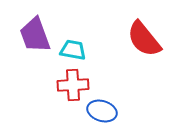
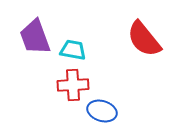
purple trapezoid: moved 2 px down
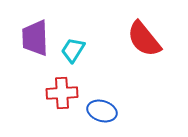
purple trapezoid: moved 1 px down; rotated 18 degrees clockwise
cyan trapezoid: rotated 68 degrees counterclockwise
red cross: moved 11 px left, 8 px down
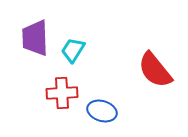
red semicircle: moved 11 px right, 31 px down
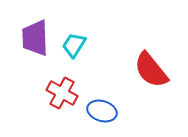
cyan trapezoid: moved 1 px right, 5 px up
red semicircle: moved 4 px left
red cross: rotated 32 degrees clockwise
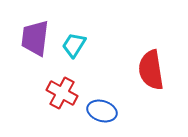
purple trapezoid: rotated 9 degrees clockwise
red semicircle: rotated 30 degrees clockwise
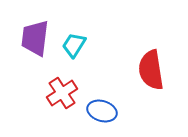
red cross: rotated 28 degrees clockwise
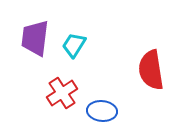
blue ellipse: rotated 12 degrees counterclockwise
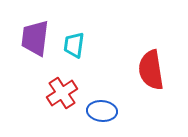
cyan trapezoid: rotated 24 degrees counterclockwise
